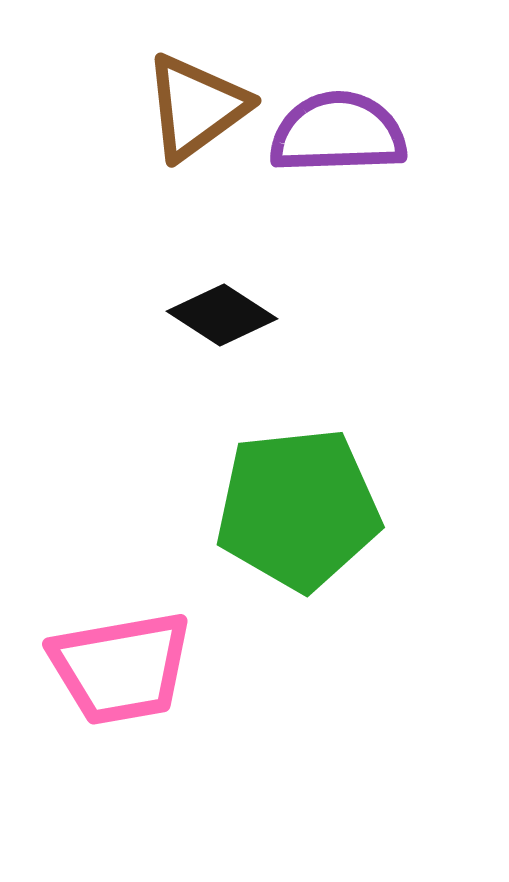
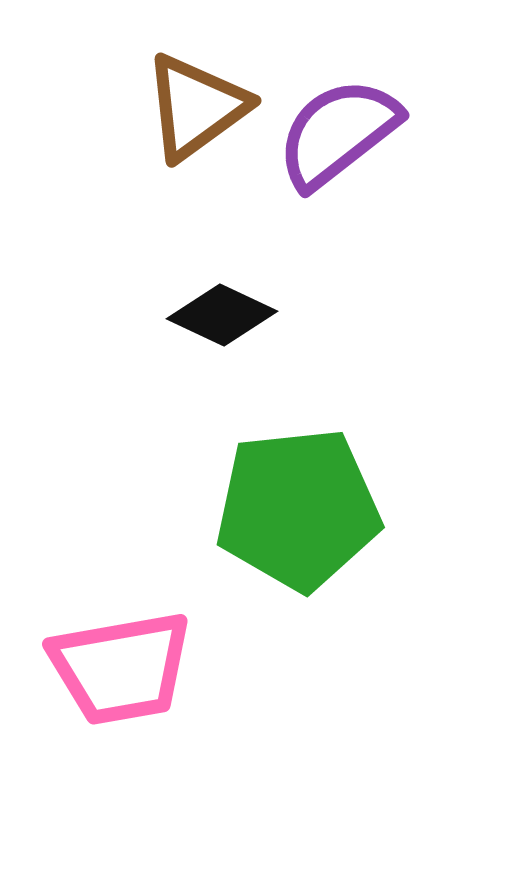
purple semicircle: rotated 36 degrees counterclockwise
black diamond: rotated 8 degrees counterclockwise
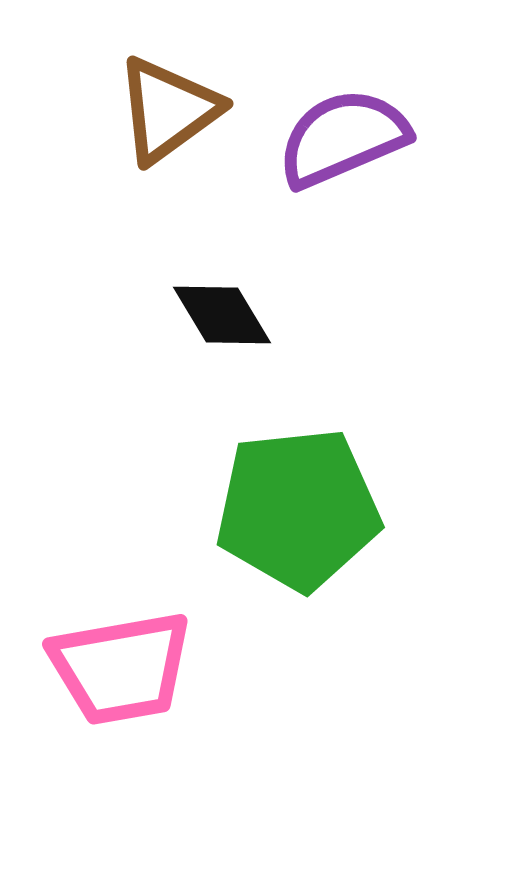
brown triangle: moved 28 px left, 3 px down
purple semicircle: moved 5 px right, 5 px down; rotated 15 degrees clockwise
black diamond: rotated 34 degrees clockwise
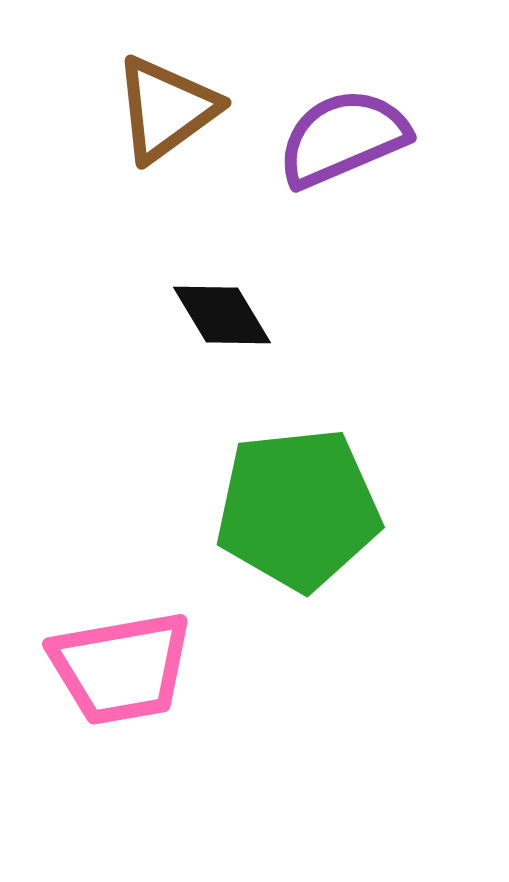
brown triangle: moved 2 px left, 1 px up
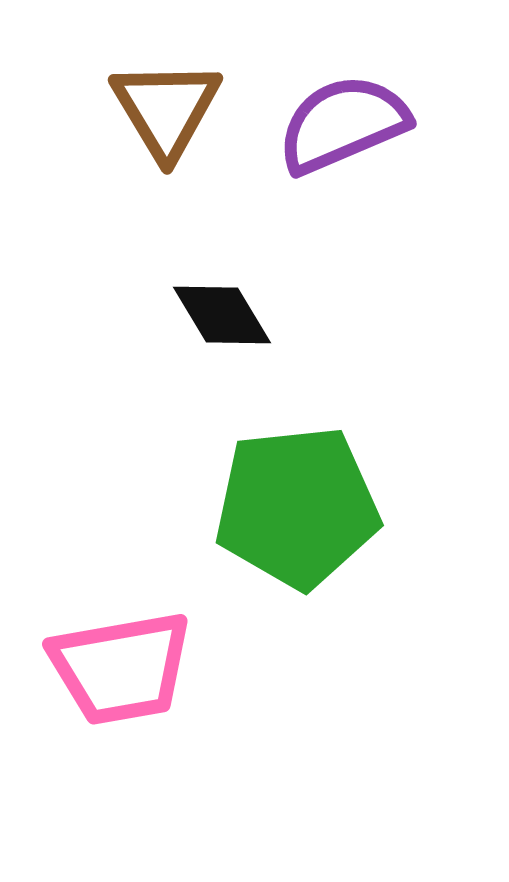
brown triangle: rotated 25 degrees counterclockwise
purple semicircle: moved 14 px up
green pentagon: moved 1 px left, 2 px up
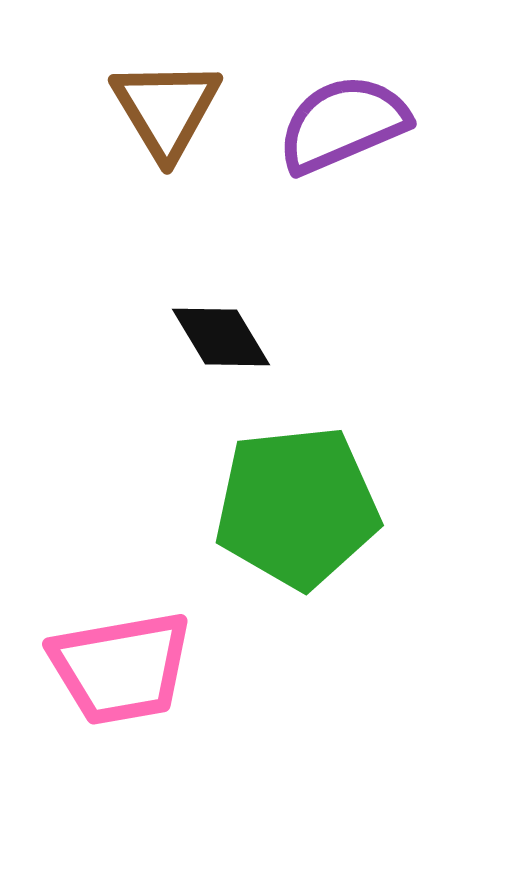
black diamond: moved 1 px left, 22 px down
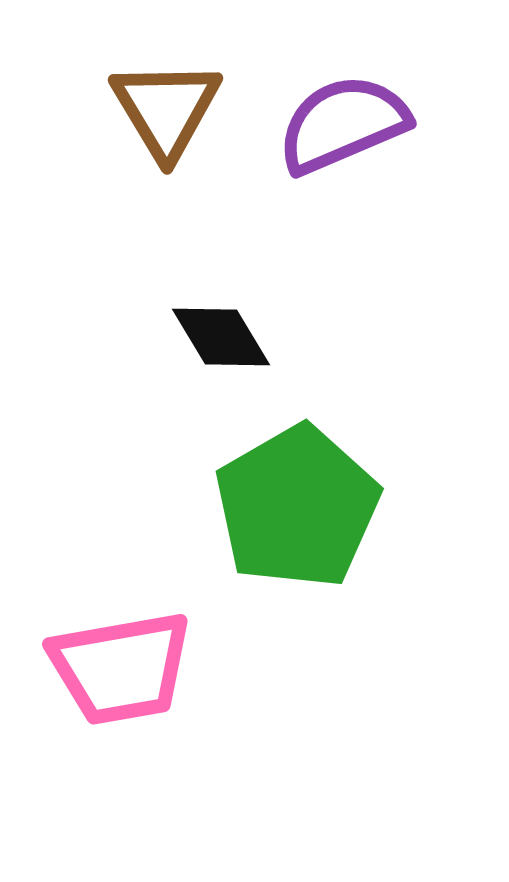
green pentagon: rotated 24 degrees counterclockwise
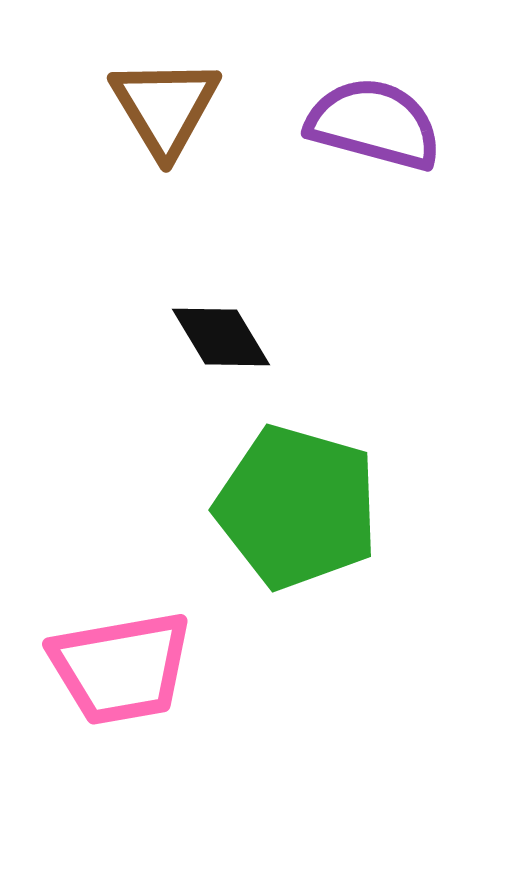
brown triangle: moved 1 px left, 2 px up
purple semicircle: moved 31 px right; rotated 38 degrees clockwise
green pentagon: rotated 26 degrees counterclockwise
